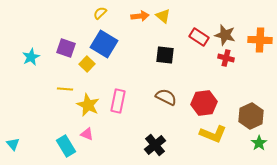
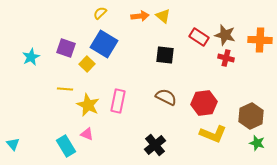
green star: moved 2 px left; rotated 21 degrees counterclockwise
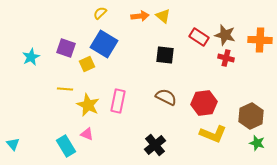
yellow square: rotated 21 degrees clockwise
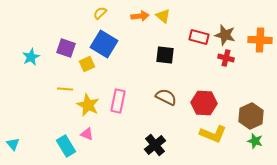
red rectangle: rotated 18 degrees counterclockwise
red hexagon: rotated 10 degrees clockwise
green star: moved 2 px left, 2 px up
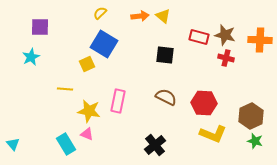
purple square: moved 26 px left, 21 px up; rotated 18 degrees counterclockwise
yellow star: moved 1 px right, 6 px down; rotated 15 degrees counterclockwise
cyan rectangle: moved 2 px up
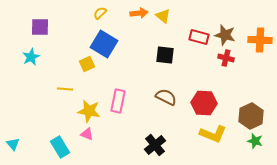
orange arrow: moved 1 px left, 3 px up
cyan rectangle: moved 6 px left, 3 px down
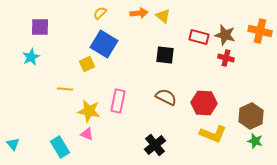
orange cross: moved 9 px up; rotated 10 degrees clockwise
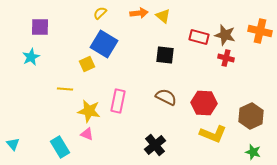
green star: moved 2 px left, 11 px down
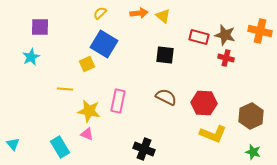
black cross: moved 11 px left, 4 px down; rotated 30 degrees counterclockwise
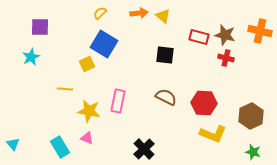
pink triangle: moved 4 px down
black cross: rotated 25 degrees clockwise
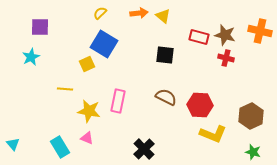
red hexagon: moved 4 px left, 2 px down
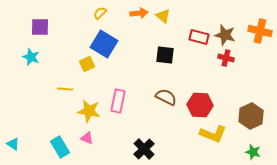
cyan star: rotated 24 degrees counterclockwise
cyan triangle: rotated 16 degrees counterclockwise
